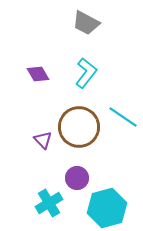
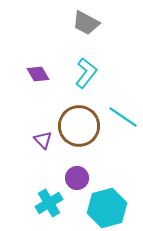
brown circle: moved 1 px up
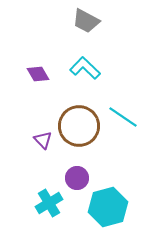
gray trapezoid: moved 2 px up
cyan L-shape: moved 1 px left, 5 px up; rotated 84 degrees counterclockwise
cyan hexagon: moved 1 px right, 1 px up
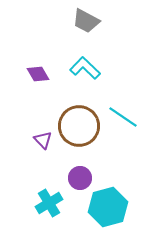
purple circle: moved 3 px right
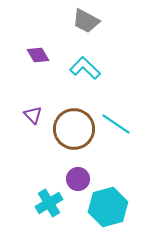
purple diamond: moved 19 px up
cyan line: moved 7 px left, 7 px down
brown circle: moved 5 px left, 3 px down
purple triangle: moved 10 px left, 25 px up
purple circle: moved 2 px left, 1 px down
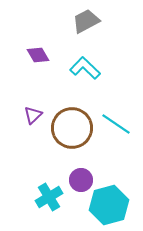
gray trapezoid: rotated 124 degrees clockwise
purple triangle: rotated 30 degrees clockwise
brown circle: moved 2 px left, 1 px up
purple circle: moved 3 px right, 1 px down
cyan cross: moved 6 px up
cyan hexagon: moved 1 px right, 2 px up
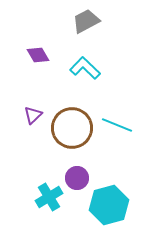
cyan line: moved 1 px right, 1 px down; rotated 12 degrees counterclockwise
purple circle: moved 4 px left, 2 px up
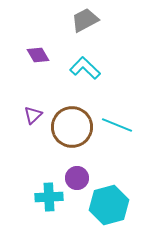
gray trapezoid: moved 1 px left, 1 px up
brown circle: moved 1 px up
cyan cross: rotated 28 degrees clockwise
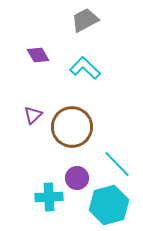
cyan line: moved 39 px down; rotated 24 degrees clockwise
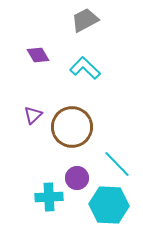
cyan hexagon: rotated 18 degrees clockwise
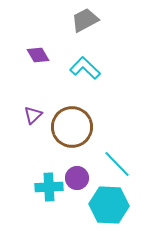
cyan cross: moved 10 px up
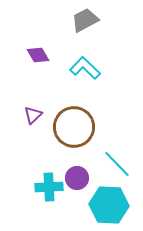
brown circle: moved 2 px right
